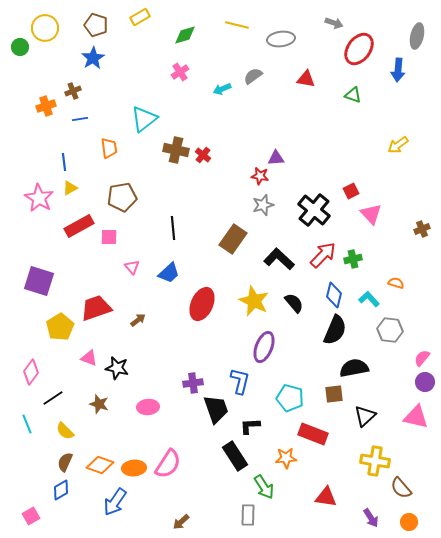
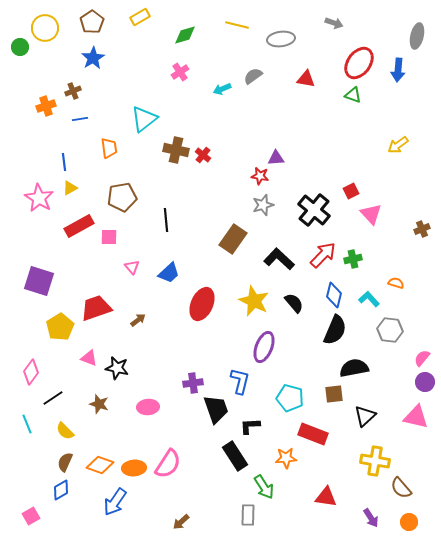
brown pentagon at (96, 25): moved 4 px left, 3 px up; rotated 20 degrees clockwise
red ellipse at (359, 49): moved 14 px down
black line at (173, 228): moved 7 px left, 8 px up
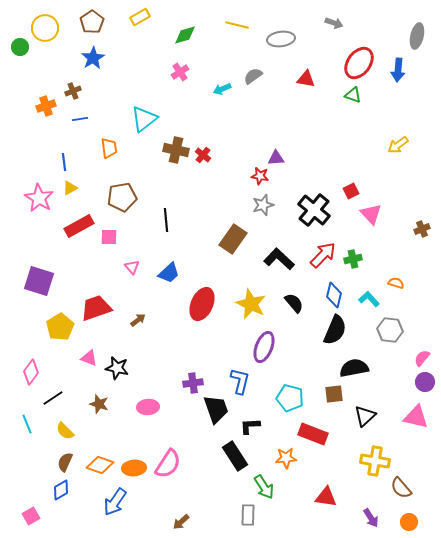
yellow star at (254, 301): moved 3 px left, 3 px down
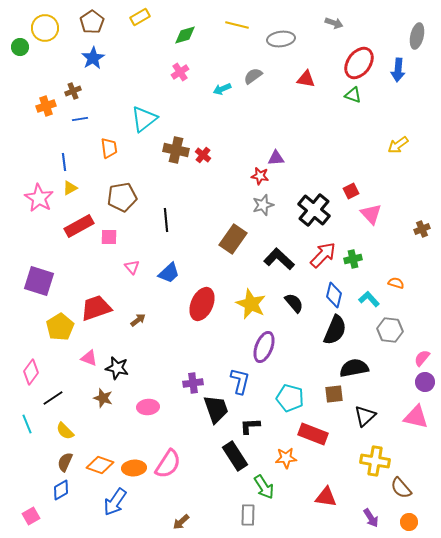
brown star at (99, 404): moved 4 px right, 6 px up
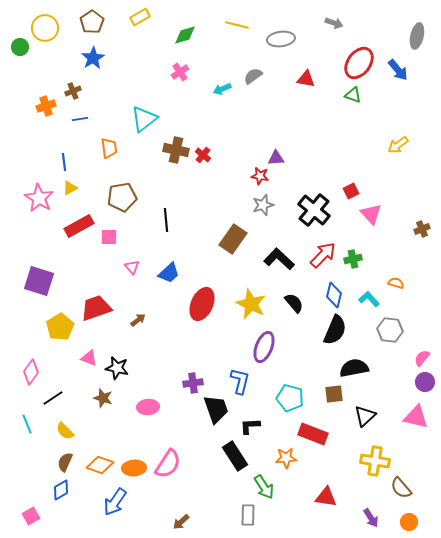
blue arrow at (398, 70): rotated 45 degrees counterclockwise
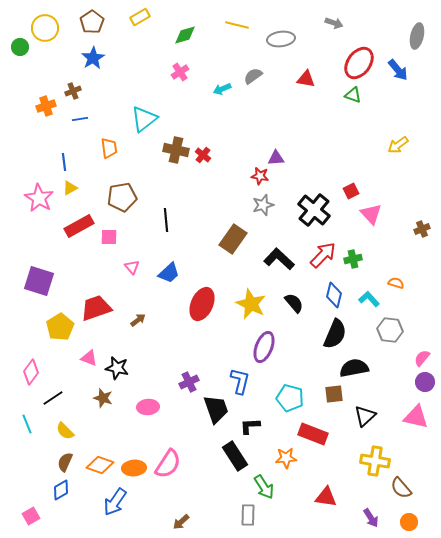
black semicircle at (335, 330): moved 4 px down
purple cross at (193, 383): moved 4 px left, 1 px up; rotated 18 degrees counterclockwise
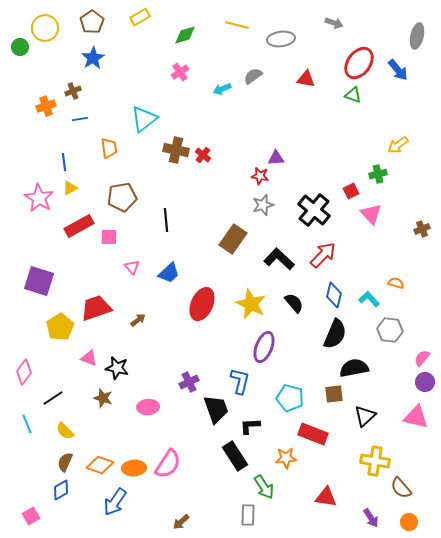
green cross at (353, 259): moved 25 px right, 85 px up
pink diamond at (31, 372): moved 7 px left
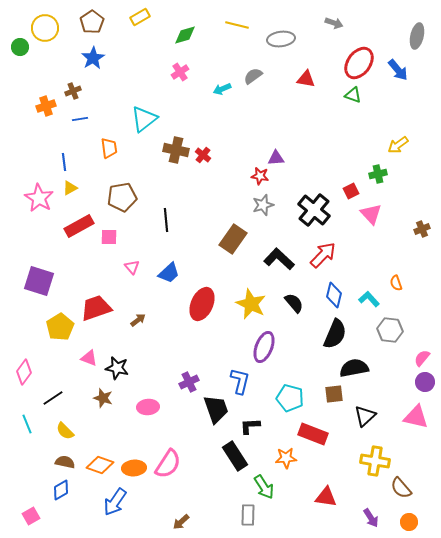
orange semicircle at (396, 283): rotated 126 degrees counterclockwise
brown semicircle at (65, 462): rotated 78 degrees clockwise
